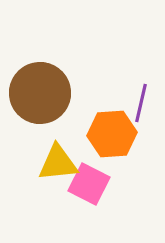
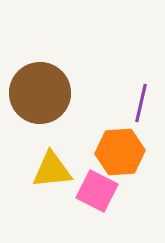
orange hexagon: moved 8 px right, 18 px down
yellow triangle: moved 6 px left, 7 px down
pink square: moved 8 px right, 7 px down
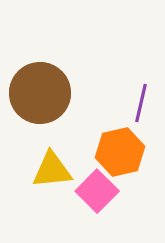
orange hexagon: rotated 9 degrees counterclockwise
pink square: rotated 18 degrees clockwise
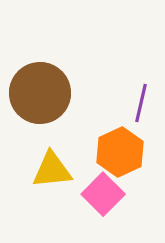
orange hexagon: rotated 12 degrees counterclockwise
pink square: moved 6 px right, 3 px down
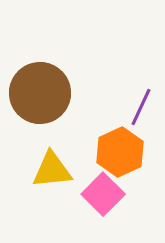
purple line: moved 4 px down; rotated 12 degrees clockwise
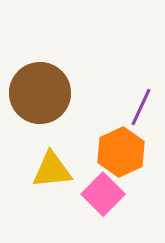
orange hexagon: moved 1 px right
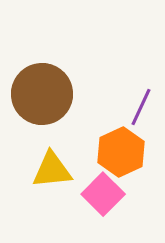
brown circle: moved 2 px right, 1 px down
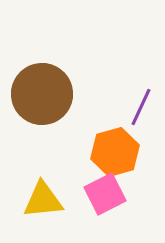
orange hexagon: moved 6 px left; rotated 9 degrees clockwise
yellow triangle: moved 9 px left, 30 px down
pink square: moved 2 px right; rotated 18 degrees clockwise
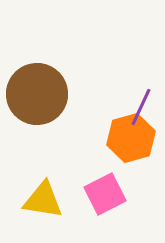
brown circle: moved 5 px left
orange hexagon: moved 16 px right, 14 px up
yellow triangle: rotated 15 degrees clockwise
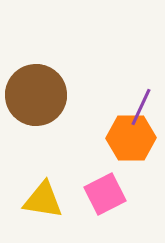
brown circle: moved 1 px left, 1 px down
orange hexagon: rotated 15 degrees clockwise
